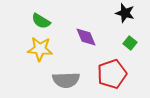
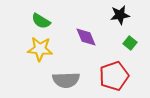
black star: moved 5 px left, 2 px down; rotated 24 degrees counterclockwise
red pentagon: moved 2 px right, 2 px down
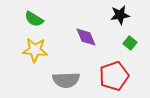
green semicircle: moved 7 px left, 2 px up
yellow star: moved 5 px left, 1 px down
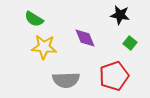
black star: rotated 18 degrees clockwise
purple diamond: moved 1 px left, 1 px down
yellow star: moved 9 px right, 3 px up
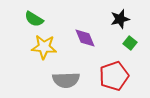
black star: moved 4 px down; rotated 24 degrees counterclockwise
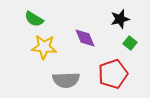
red pentagon: moved 1 px left, 2 px up
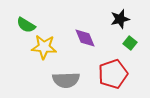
green semicircle: moved 8 px left, 6 px down
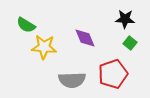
black star: moved 5 px right; rotated 18 degrees clockwise
gray semicircle: moved 6 px right
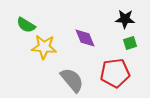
green square: rotated 32 degrees clockwise
red pentagon: moved 2 px right, 1 px up; rotated 12 degrees clockwise
gray semicircle: rotated 128 degrees counterclockwise
